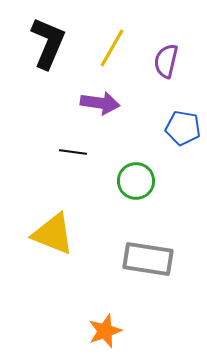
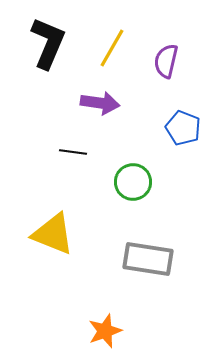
blue pentagon: rotated 12 degrees clockwise
green circle: moved 3 px left, 1 px down
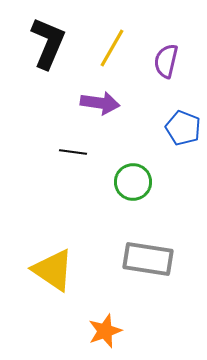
yellow triangle: moved 36 px down; rotated 12 degrees clockwise
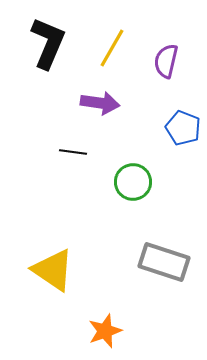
gray rectangle: moved 16 px right, 3 px down; rotated 9 degrees clockwise
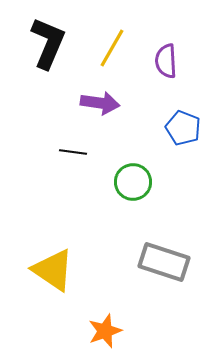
purple semicircle: rotated 16 degrees counterclockwise
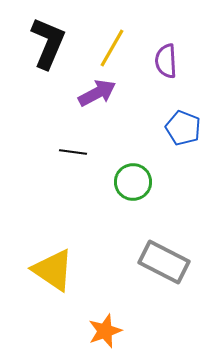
purple arrow: moved 3 px left, 10 px up; rotated 36 degrees counterclockwise
gray rectangle: rotated 9 degrees clockwise
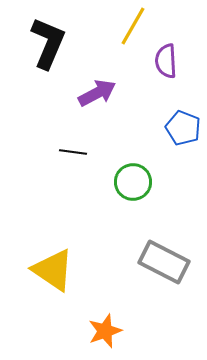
yellow line: moved 21 px right, 22 px up
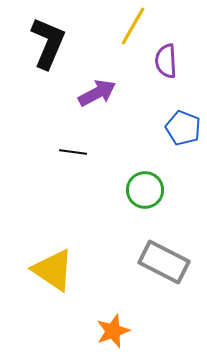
green circle: moved 12 px right, 8 px down
orange star: moved 8 px right
